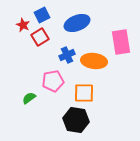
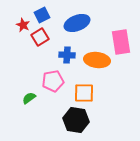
blue cross: rotated 28 degrees clockwise
orange ellipse: moved 3 px right, 1 px up
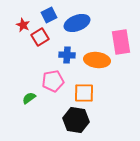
blue square: moved 7 px right
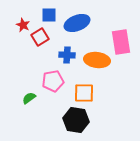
blue square: rotated 28 degrees clockwise
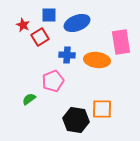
pink pentagon: rotated 10 degrees counterclockwise
orange square: moved 18 px right, 16 px down
green semicircle: moved 1 px down
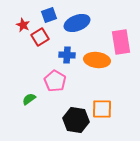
blue square: rotated 21 degrees counterclockwise
pink pentagon: moved 2 px right; rotated 20 degrees counterclockwise
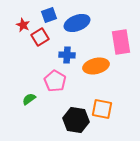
orange ellipse: moved 1 px left, 6 px down; rotated 20 degrees counterclockwise
orange square: rotated 10 degrees clockwise
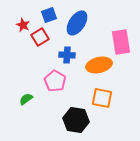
blue ellipse: rotated 35 degrees counterclockwise
orange ellipse: moved 3 px right, 1 px up
green semicircle: moved 3 px left
orange square: moved 11 px up
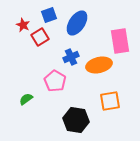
pink rectangle: moved 1 px left, 1 px up
blue cross: moved 4 px right, 2 px down; rotated 28 degrees counterclockwise
orange square: moved 8 px right, 3 px down; rotated 20 degrees counterclockwise
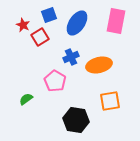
pink rectangle: moved 4 px left, 20 px up; rotated 20 degrees clockwise
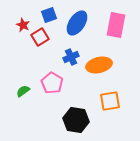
pink rectangle: moved 4 px down
pink pentagon: moved 3 px left, 2 px down
green semicircle: moved 3 px left, 8 px up
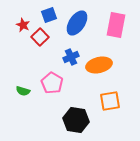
red square: rotated 12 degrees counterclockwise
green semicircle: rotated 128 degrees counterclockwise
